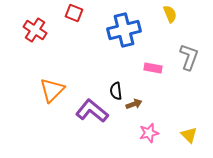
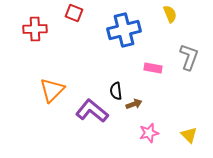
red cross: moved 1 px up; rotated 35 degrees counterclockwise
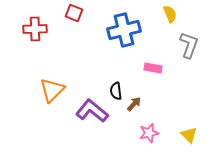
gray L-shape: moved 12 px up
brown arrow: rotated 28 degrees counterclockwise
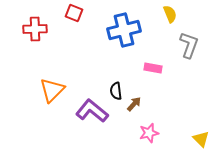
yellow triangle: moved 12 px right, 4 px down
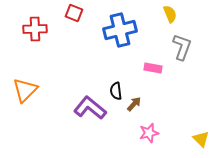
blue cross: moved 4 px left
gray L-shape: moved 7 px left, 2 px down
orange triangle: moved 27 px left
purple L-shape: moved 2 px left, 3 px up
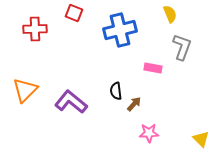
purple L-shape: moved 19 px left, 6 px up
pink star: rotated 12 degrees clockwise
